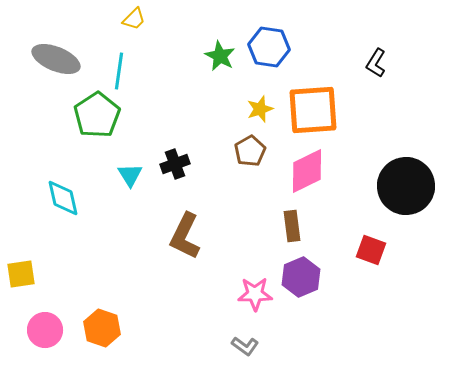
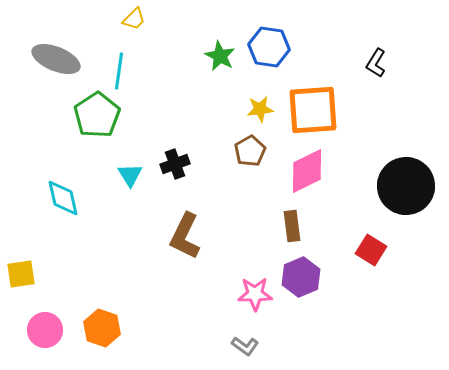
yellow star: rotated 12 degrees clockwise
red square: rotated 12 degrees clockwise
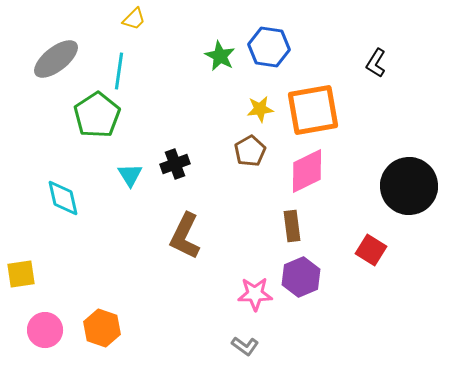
gray ellipse: rotated 60 degrees counterclockwise
orange square: rotated 6 degrees counterclockwise
black circle: moved 3 px right
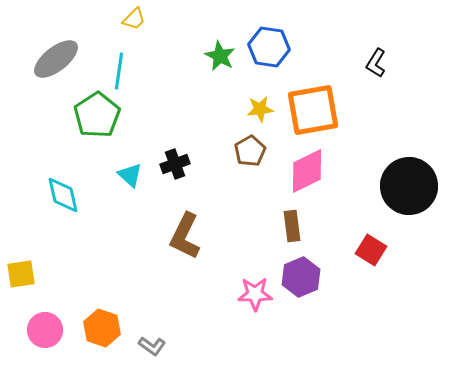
cyan triangle: rotated 16 degrees counterclockwise
cyan diamond: moved 3 px up
gray L-shape: moved 93 px left
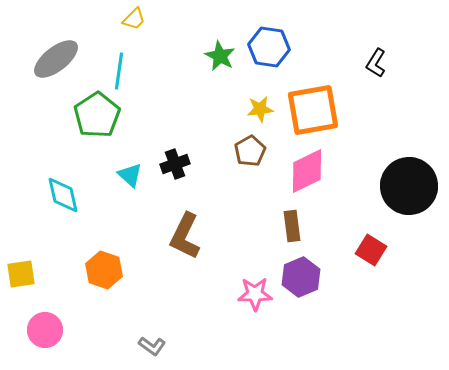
orange hexagon: moved 2 px right, 58 px up
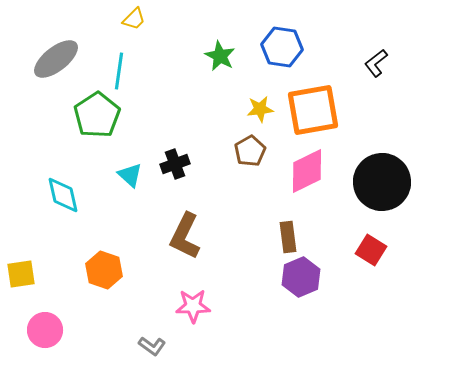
blue hexagon: moved 13 px right
black L-shape: rotated 20 degrees clockwise
black circle: moved 27 px left, 4 px up
brown rectangle: moved 4 px left, 11 px down
pink star: moved 62 px left, 12 px down
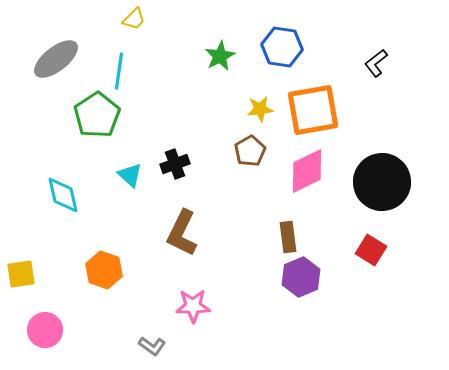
green star: rotated 16 degrees clockwise
brown L-shape: moved 3 px left, 3 px up
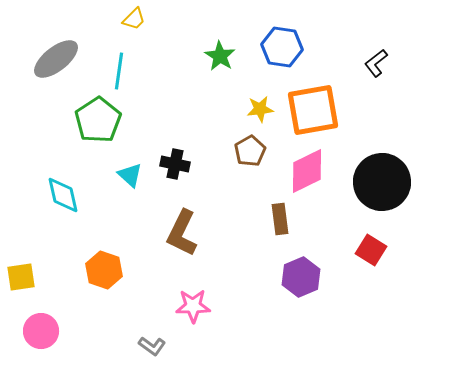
green star: rotated 12 degrees counterclockwise
green pentagon: moved 1 px right, 5 px down
black cross: rotated 32 degrees clockwise
brown rectangle: moved 8 px left, 18 px up
yellow square: moved 3 px down
pink circle: moved 4 px left, 1 px down
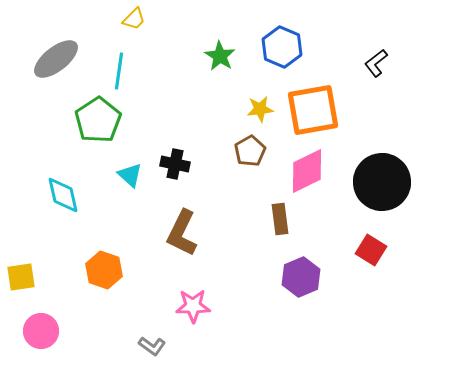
blue hexagon: rotated 15 degrees clockwise
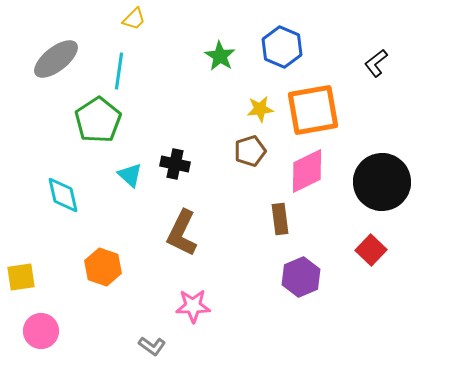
brown pentagon: rotated 12 degrees clockwise
red square: rotated 12 degrees clockwise
orange hexagon: moved 1 px left, 3 px up
